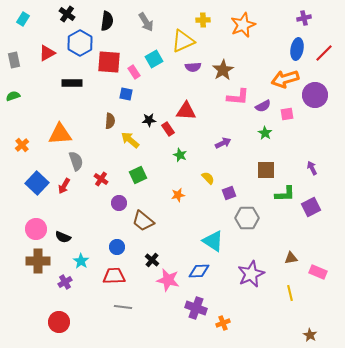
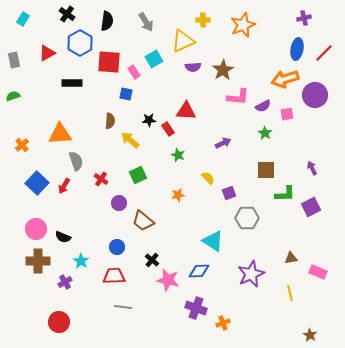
green star at (180, 155): moved 2 px left
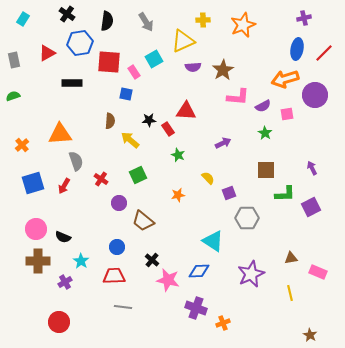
blue hexagon at (80, 43): rotated 20 degrees clockwise
blue square at (37, 183): moved 4 px left; rotated 30 degrees clockwise
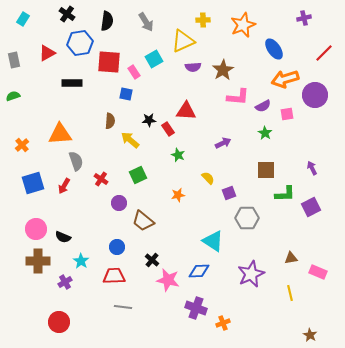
blue ellipse at (297, 49): moved 23 px left; rotated 45 degrees counterclockwise
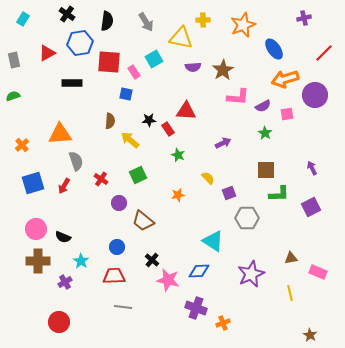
yellow triangle at (183, 41): moved 2 px left, 3 px up; rotated 35 degrees clockwise
green L-shape at (285, 194): moved 6 px left
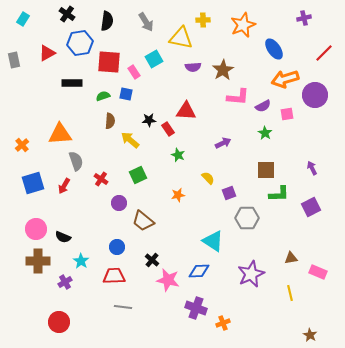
green semicircle at (13, 96): moved 90 px right
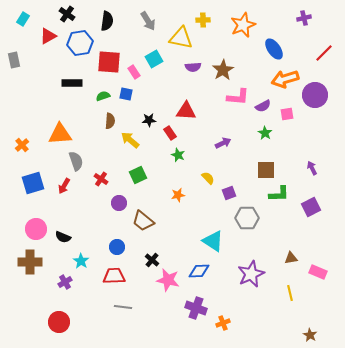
gray arrow at (146, 22): moved 2 px right, 1 px up
red triangle at (47, 53): moved 1 px right, 17 px up
red rectangle at (168, 129): moved 2 px right, 4 px down
brown cross at (38, 261): moved 8 px left, 1 px down
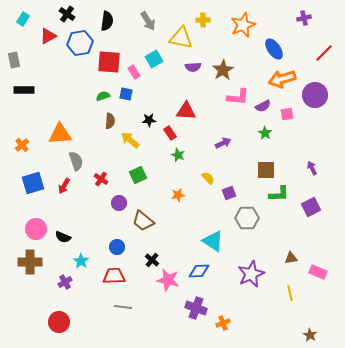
orange arrow at (285, 79): moved 3 px left
black rectangle at (72, 83): moved 48 px left, 7 px down
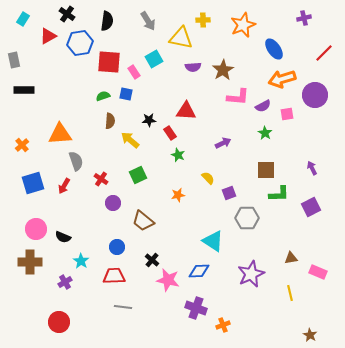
purple circle at (119, 203): moved 6 px left
orange cross at (223, 323): moved 2 px down
